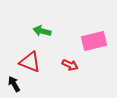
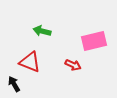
red arrow: moved 3 px right
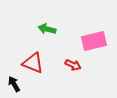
green arrow: moved 5 px right, 2 px up
red triangle: moved 3 px right, 1 px down
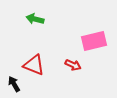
green arrow: moved 12 px left, 10 px up
red triangle: moved 1 px right, 2 px down
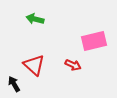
red triangle: rotated 20 degrees clockwise
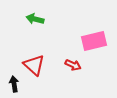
black arrow: rotated 21 degrees clockwise
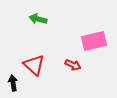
green arrow: moved 3 px right
black arrow: moved 1 px left, 1 px up
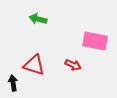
pink rectangle: moved 1 px right; rotated 25 degrees clockwise
red triangle: rotated 25 degrees counterclockwise
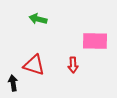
pink rectangle: rotated 10 degrees counterclockwise
red arrow: rotated 63 degrees clockwise
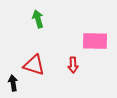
green arrow: rotated 60 degrees clockwise
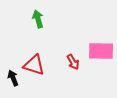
pink rectangle: moved 6 px right, 10 px down
red arrow: moved 3 px up; rotated 28 degrees counterclockwise
black arrow: moved 5 px up; rotated 14 degrees counterclockwise
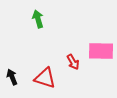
red triangle: moved 11 px right, 13 px down
black arrow: moved 1 px left, 1 px up
